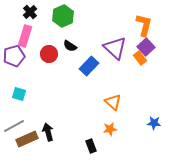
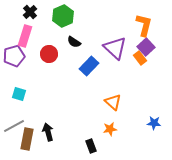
black semicircle: moved 4 px right, 4 px up
brown rectangle: rotated 55 degrees counterclockwise
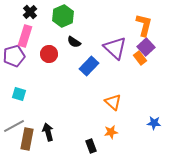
orange star: moved 1 px right, 3 px down
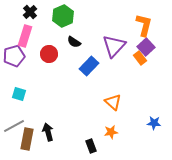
purple triangle: moved 1 px left, 2 px up; rotated 30 degrees clockwise
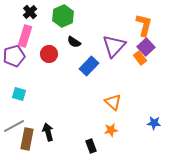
orange star: moved 2 px up
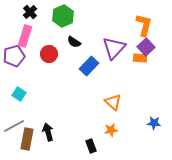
purple triangle: moved 2 px down
orange rectangle: rotated 48 degrees counterclockwise
cyan square: rotated 16 degrees clockwise
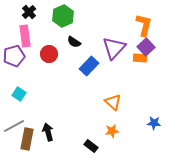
black cross: moved 1 px left
pink rectangle: rotated 25 degrees counterclockwise
orange star: moved 1 px right, 1 px down
black rectangle: rotated 32 degrees counterclockwise
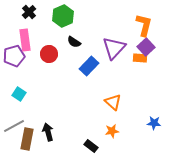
pink rectangle: moved 4 px down
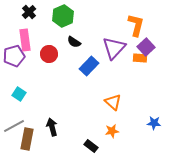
orange L-shape: moved 8 px left
black arrow: moved 4 px right, 5 px up
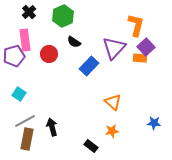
gray line: moved 11 px right, 5 px up
